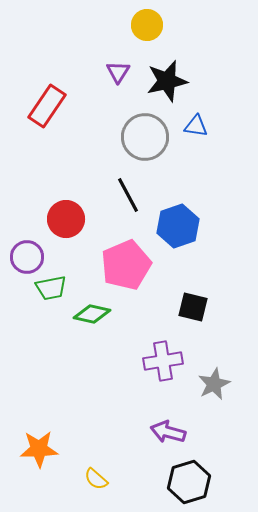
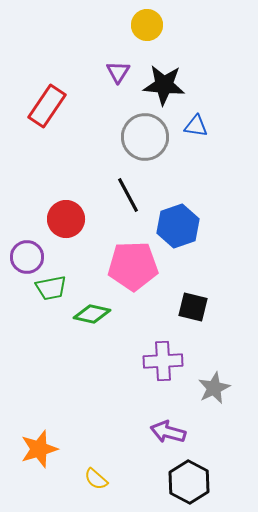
black star: moved 3 px left, 4 px down; rotated 18 degrees clockwise
pink pentagon: moved 7 px right, 1 px down; rotated 21 degrees clockwise
purple cross: rotated 6 degrees clockwise
gray star: moved 4 px down
orange star: rotated 15 degrees counterclockwise
black hexagon: rotated 15 degrees counterclockwise
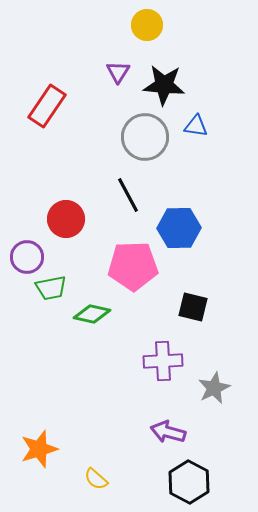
blue hexagon: moved 1 px right, 2 px down; rotated 18 degrees clockwise
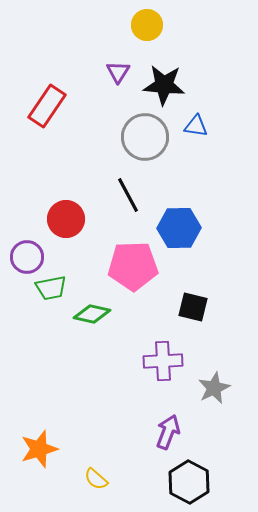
purple arrow: rotated 96 degrees clockwise
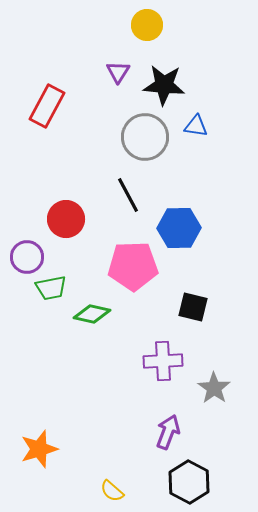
red rectangle: rotated 6 degrees counterclockwise
gray star: rotated 12 degrees counterclockwise
yellow semicircle: moved 16 px right, 12 px down
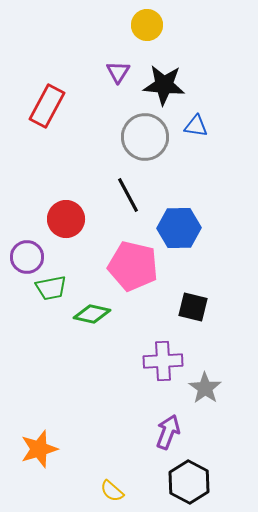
pink pentagon: rotated 15 degrees clockwise
gray star: moved 9 px left
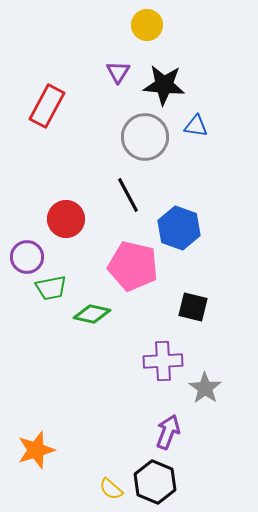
blue hexagon: rotated 21 degrees clockwise
orange star: moved 3 px left, 1 px down
black hexagon: moved 34 px left; rotated 6 degrees counterclockwise
yellow semicircle: moved 1 px left, 2 px up
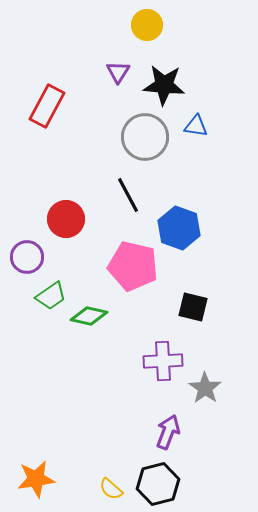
green trapezoid: moved 8 px down; rotated 24 degrees counterclockwise
green diamond: moved 3 px left, 2 px down
orange star: moved 29 px down; rotated 9 degrees clockwise
black hexagon: moved 3 px right, 2 px down; rotated 24 degrees clockwise
